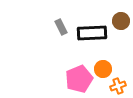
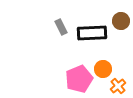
orange cross: rotated 21 degrees counterclockwise
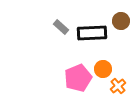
gray rectangle: rotated 21 degrees counterclockwise
pink pentagon: moved 1 px left, 1 px up
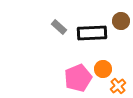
gray rectangle: moved 2 px left
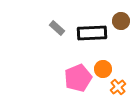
gray rectangle: moved 2 px left, 1 px down
orange cross: moved 1 px down
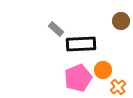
gray rectangle: moved 1 px left, 1 px down
black rectangle: moved 11 px left, 11 px down
orange circle: moved 1 px down
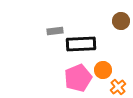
gray rectangle: moved 1 px left, 2 px down; rotated 49 degrees counterclockwise
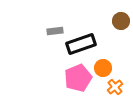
black rectangle: rotated 16 degrees counterclockwise
orange circle: moved 2 px up
orange cross: moved 3 px left
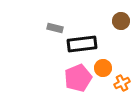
gray rectangle: moved 3 px up; rotated 21 degrees clockwise
black rectangle: moved 1 px right; rotated 12 degrees clockwise
orange cross: moved 7 px right, 4 px up; rotated 14 degrees clockwise
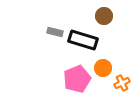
brown circle: moved 17 px left, 5 px up
gray rectangle: moved 4 px down
black rectangle: moved 1 px right, 4 px up; rotated 24 degrees clockwise
pink pentagon: moved 1 px left, 1 px down
